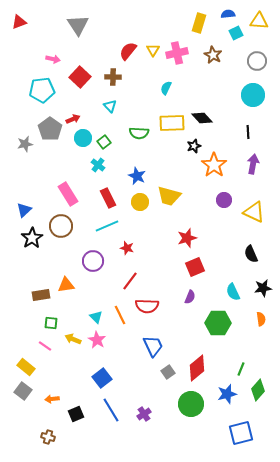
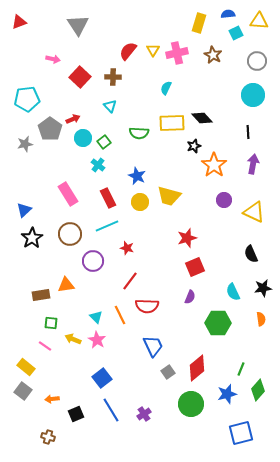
cyan pentagon at (42, 90): moved 15 px left, 9 px down
brown circle at (61, 226): moved 9 px right, 8 px down
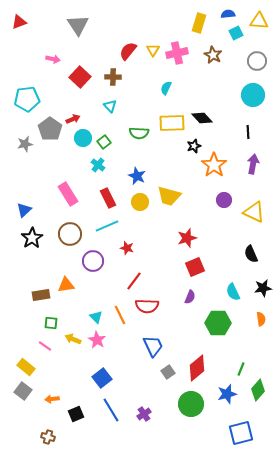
red line at (130, 281): moved 4 px right
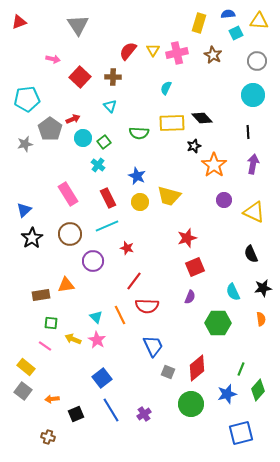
gray square at (168, 372): rotated 32 degrees counterclockwise
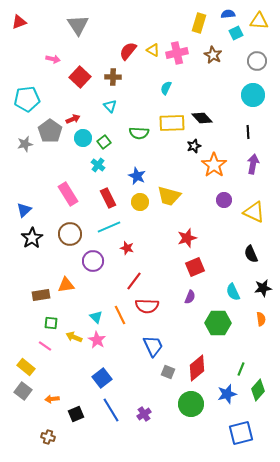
yellow triangle at (153, 50): rotated 32 degrees counterclockwise
gray pentagon at (50, 129): moved 2 px down
cyan line at (107, 226): moved 2 px right, 1 px down
yellow arrow at (73, 339): moved 1 px right, 2 px up
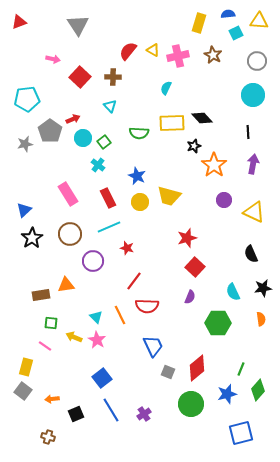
pink cross at (177, 53): moved 1 px right, 3 px down
red square at (195, 267): rotated 24 degrees counterclockwise
yellow rectangle at (26, 367): rotated 66 degrees clockwise
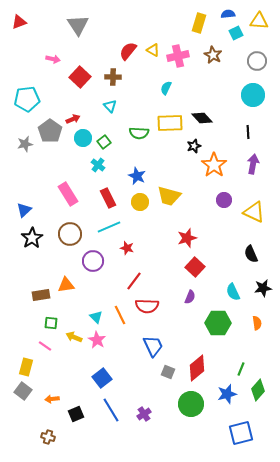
yellow rectangle at (172, 123): moved 2 px left
orange semicircle at (261, 319): moved 4 px left, 4 px down
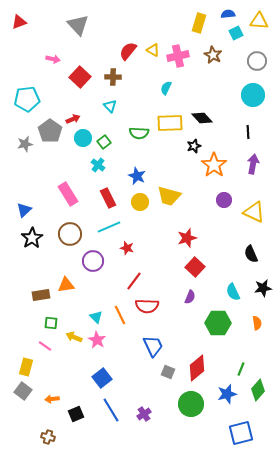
gray triangle at (78, 25): rotated 10 degrees counterclockwise
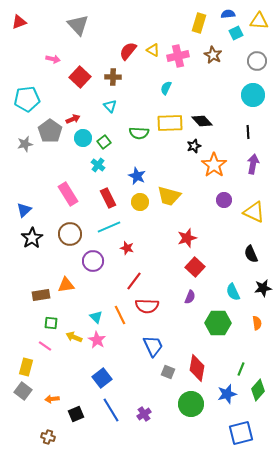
black diamond at (202, 118): moved 3 px down
red diamond at (197, 368): rotated 40 degrees counterclockwise
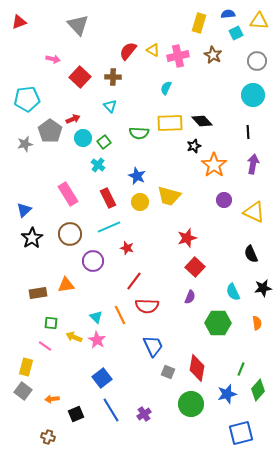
brown rectangle at (41, 295): moved 3 px left, 2 px up
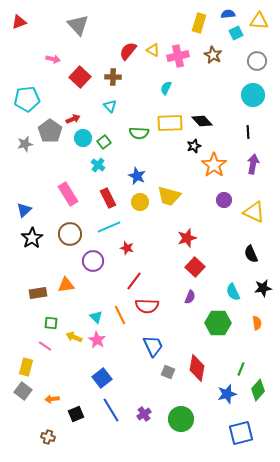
green circle at (191, 404): moved 10 px left, 15 px down
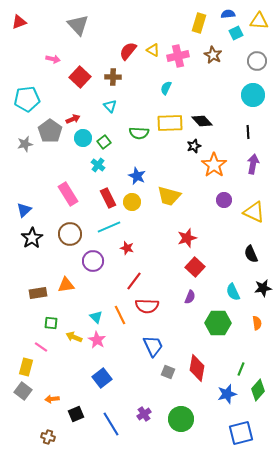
yellow circle at (140, 202): moved 8 px left
pink line at (45, 346): moved 4 px left, 1 px down
blue line at (111, 410): moved 14 px down
